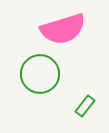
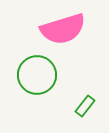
green circle: moved 3 px left, 1 px down
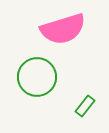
green circle: moved 2 px down
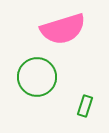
green rectangle: rotated 20 degrees counterclockwise
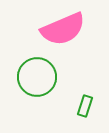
pink semicircle: rotated 6 degrees counterclockwise
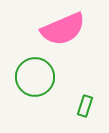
green circle: moved 2 px left
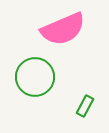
green rectangle: rotated 10 degrees clockwise
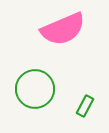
green circle: moved 12 px down
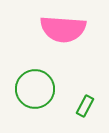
pink semicircle: rotated 27 degrees clockwise
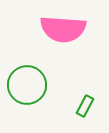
green circle: moved 8 px left, 4 px up
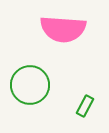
green circle: moved 3 px right
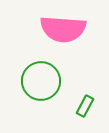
green circle: moved 11 px right, 4 px up
